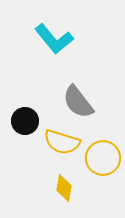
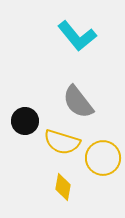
cyan L-shape: moved 23 px right, 3 px up
yellow diamond: moved 1 px left, 1 px up
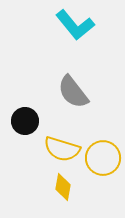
cyan L-shape: moved 2 px left, 11 px up
gray semicircle: moved 5 px left, 10 px up
yellow semicircle: moved 7 px down
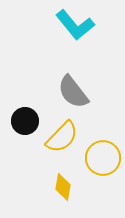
yellow semicircle: moved 12 px up; rotated 63 degrees counterclockwise
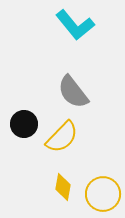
black circle: moved 1 px left, 3 px down
yellow circle: moved 36 px down
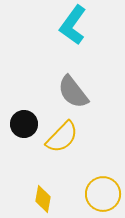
cyan L-shape: moved 2 px left; rotated 75 degrees clockwise
yellow diamond: moved 20 px left, 12 px down
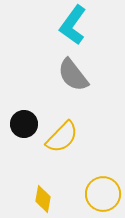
gray semicircle: moved 17 px up
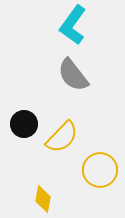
yellow circle: moved 3 px left, 24 px up
